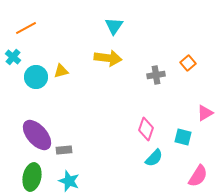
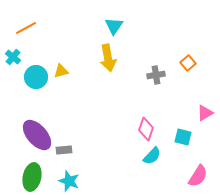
yellow arrow: rotated 72 degrees clockwise
cyan semicircle: moved 2 px left, 2 px up
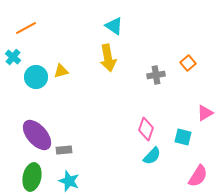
cyan triangle: rotated 30 degrees counterclockwise
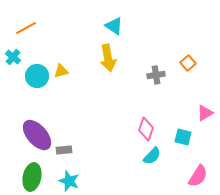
cyan circle: moved 1 px right, 1 px up
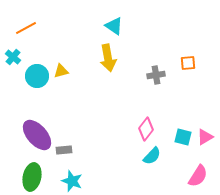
orange square: rotated 35 degrees clockwise
pink triangle: moved 24 px down
pink diamond: rotated 20 degrees clockwise
cyan star: moved 3 px right
